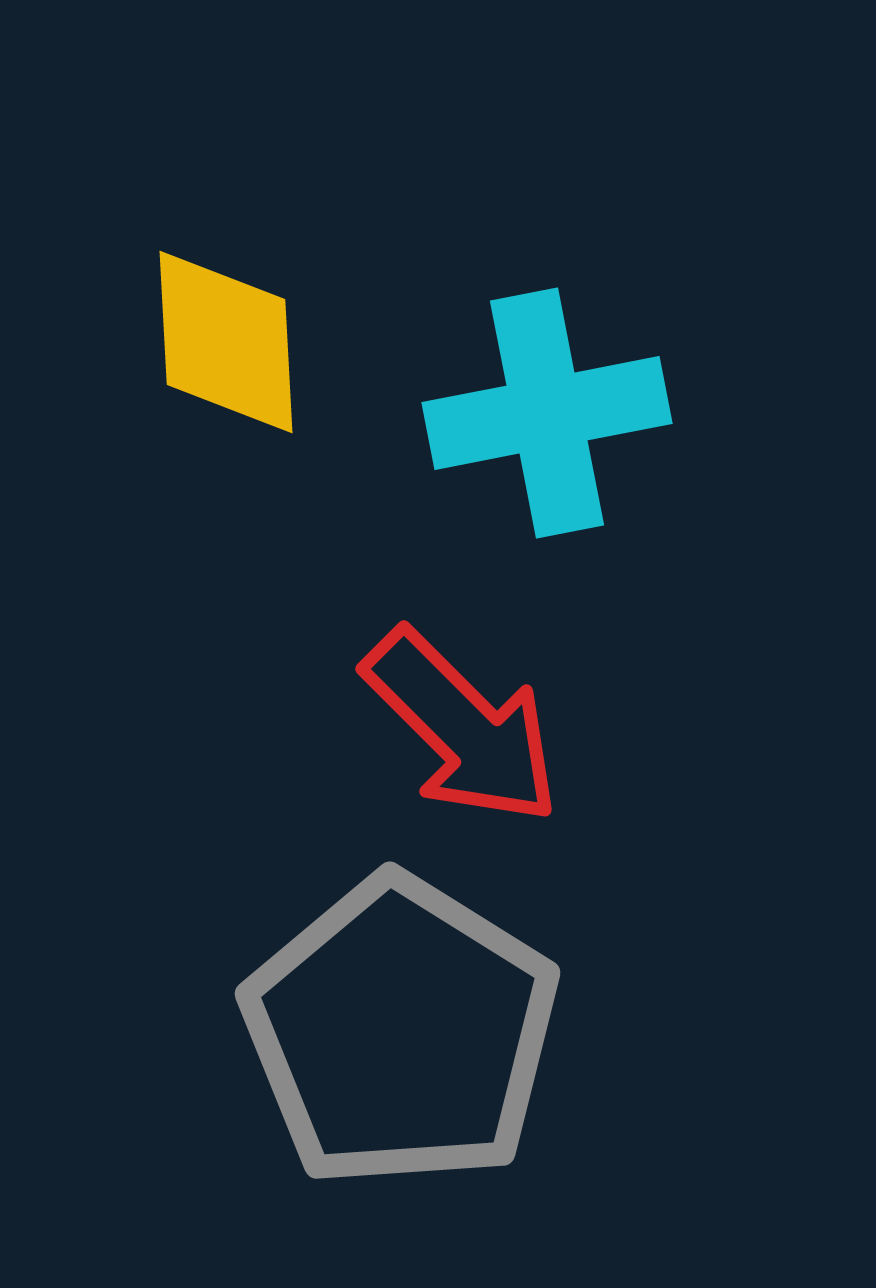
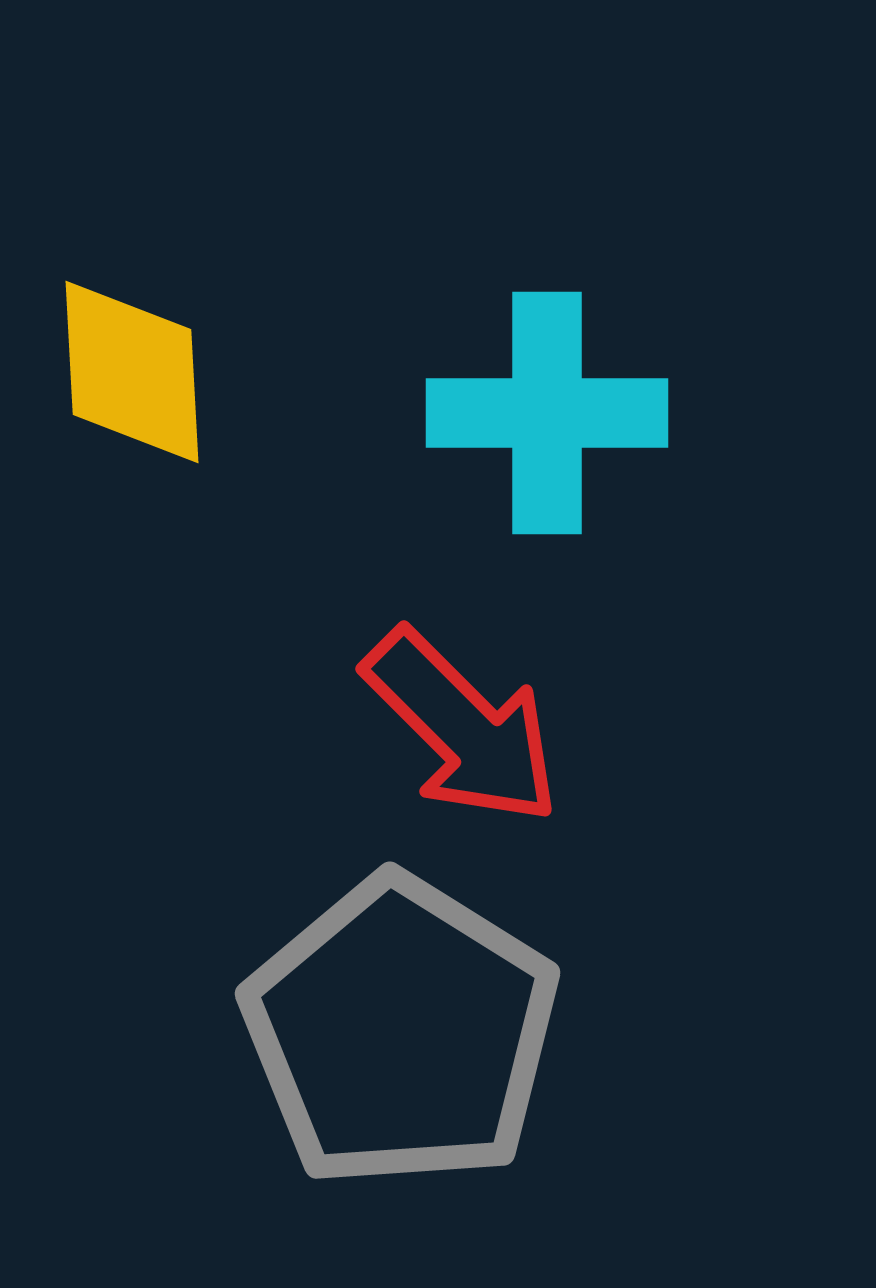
yellow diamond: moved 94 px left, 30 px down
cyan cross: rotated 11 degrees clockwise
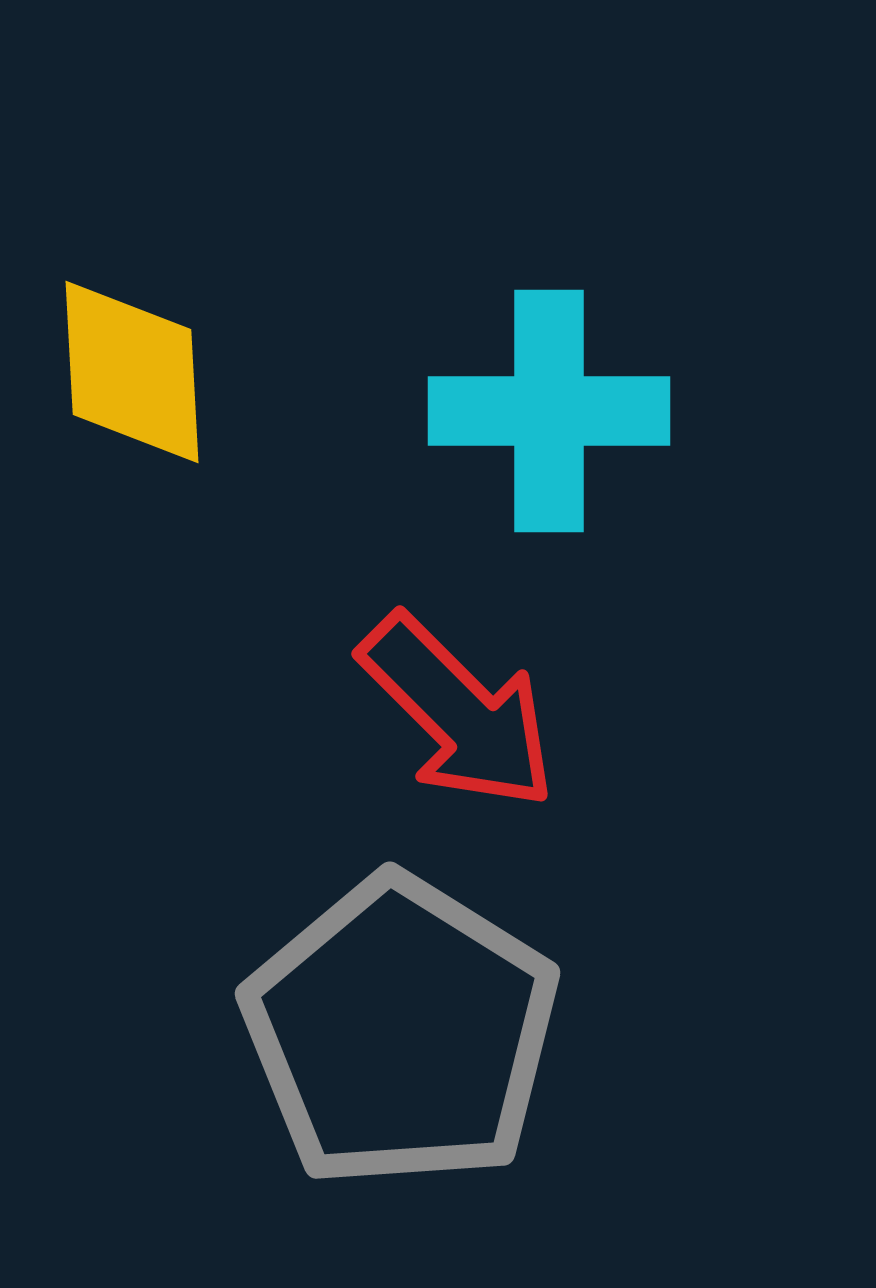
cyan cross: moved 2 px right, 2 px up
red arrow: moved 4 px left, 15 px up
